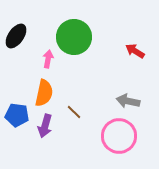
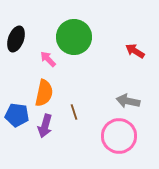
black ellipse: moved 3 px down; rotated 15 degrees counterclockwise
pink arrow: rotated 54 degrees counterclockwise
brown line: rotated 28 degrees clockwise
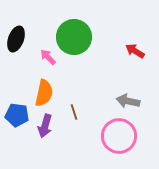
pink arrow: moved 2 px up
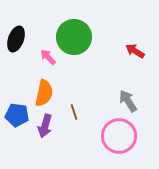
gray arrow: rotated 45 degrees clockwise
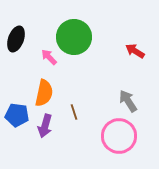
pink arrow: moved 1 px right
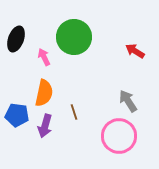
pink arrow: moved 5 px left; rotated 18 degrees clockwise
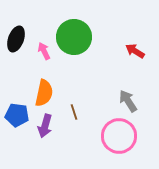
pink arrow: moved 6 px up
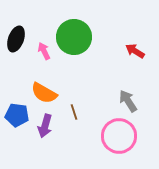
orange semicircle: rotated 108 degrees clockwise
